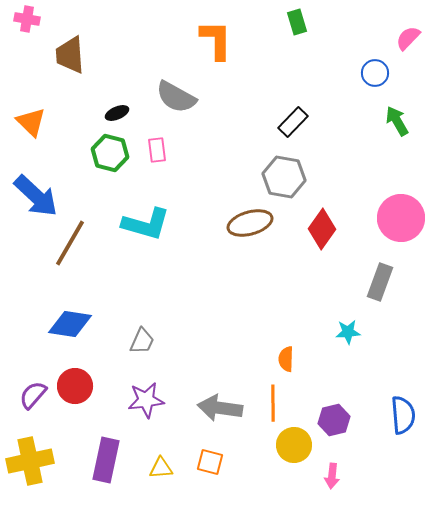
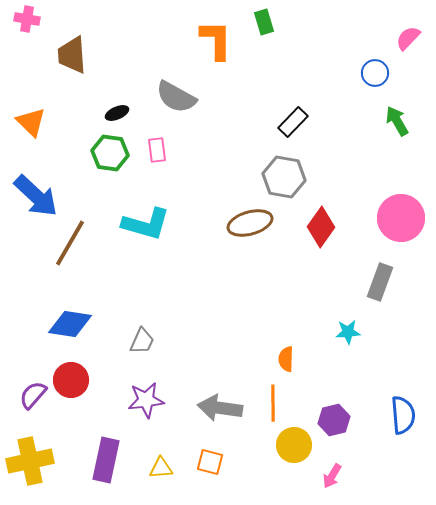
green rectangle: moved 33 px left
brown trapezoid: moved 2 px right
green hexagon: rotated 6 degrees counterclockwise
red diamond: moved 1 px left, 2 px up
red circle: moved 4 px left, 6 px up
pink arrow: rotated 25 degrees clockwise
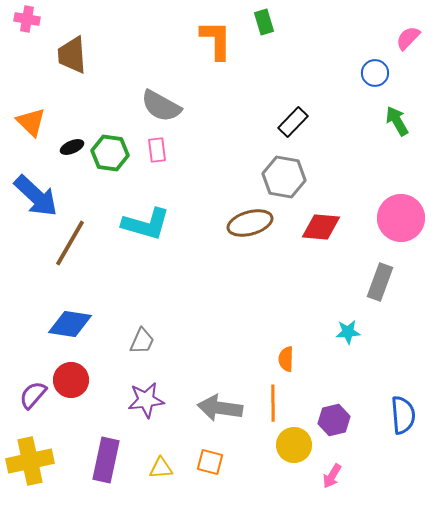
gray semicircle: moved 15 px left, 9 px down
black ellipse: moved 45 px left, 34 px down
red diamond: rotated 60 degrees clockwise
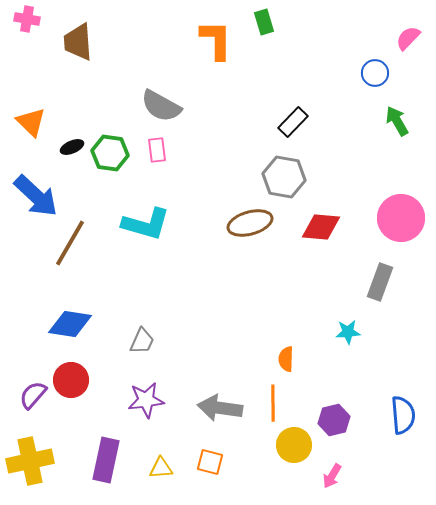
brown trapezoid: moved 6 px right, 13 px up
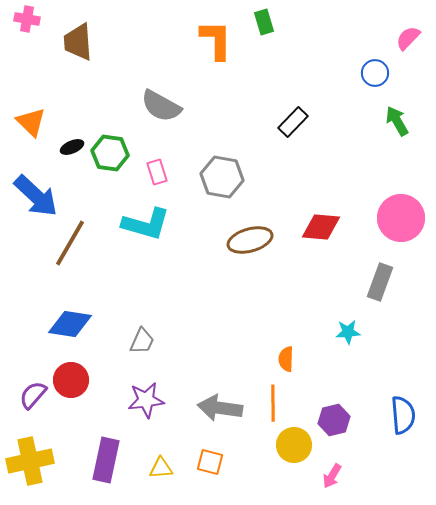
pink rectangle: moved 22 px down; rotated 10 degrees counterclockwise
gray hexagon: moved 62 px left
brown ellipse: moved 17 px down
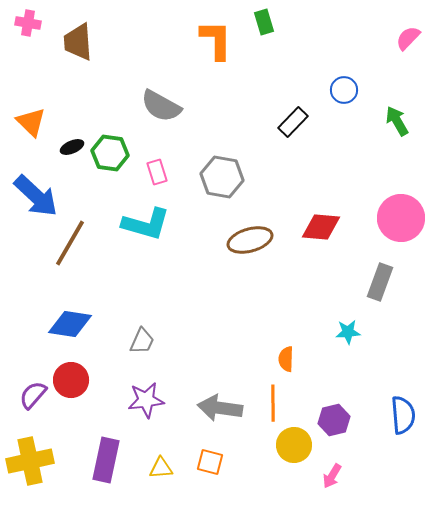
pink cross: moved 1 px right, 4 px down
blue circle: moved 31 px left, 17 px down
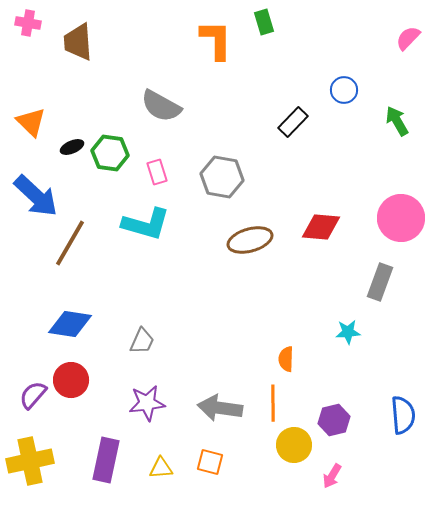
purple star: moved 1 px right, 3 px down
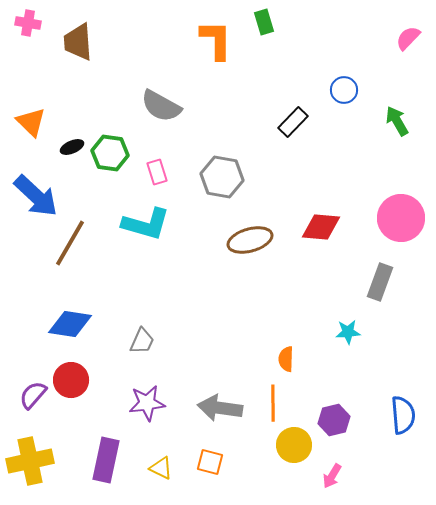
yellow triangle: rotated 30 degrees clockwise
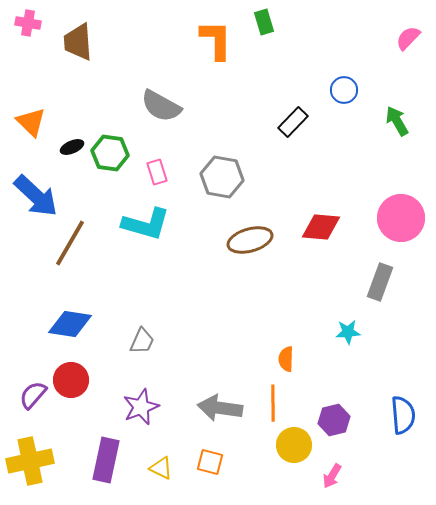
purple star: moved 6 px left, 4 px down; rotated 15 degrees counterclockwise
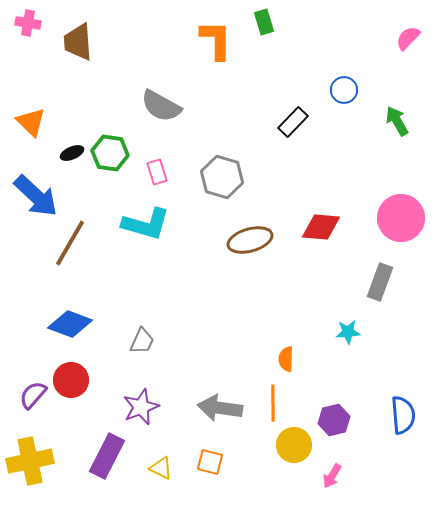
black ellipse: moved 6 px down
gray hexagon: rotated 6 degrees clockwise
blue diamond: rotated 12 degrees clockwise
purple rectangle: moved 1 px right, 4 px up; rotated 15 degrees clockwise
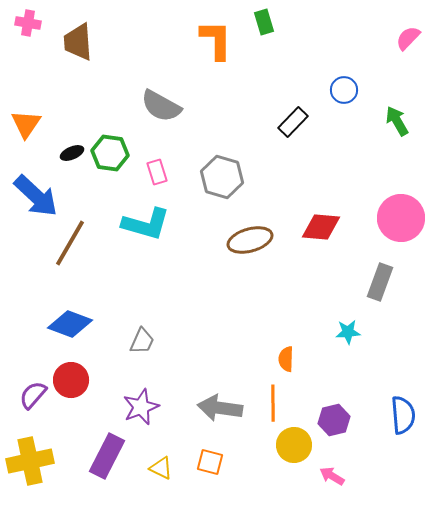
orange triangle: moved 5 px left, 2 px down; rotated 20 degrees clockwise
pink arrow: rotated 90 degrees clockwise
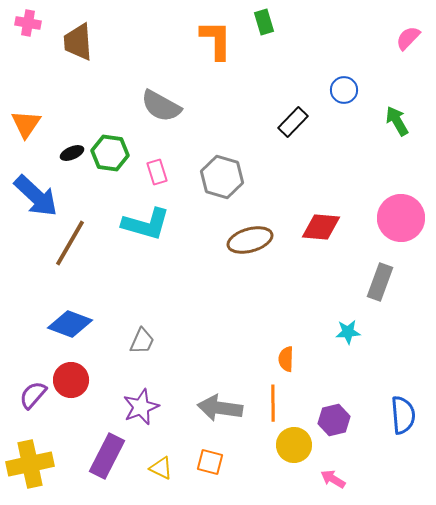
yellow cross: moved 3 px down
pink arrow: moved 1 px right, 3 px down
